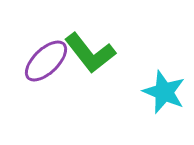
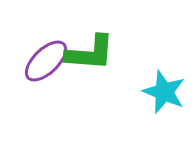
green L-shape: rotated 48 degrees counterclockwise
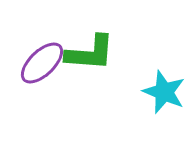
purple ellipse: moved 4 px left, 2 px down
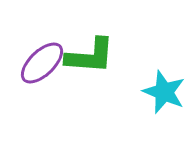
green L-shape: moved 3 px down
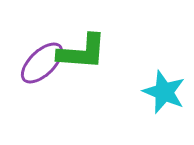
green L-shape: moved 8 px left, 4 px up
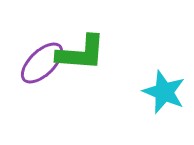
green L-shape: moved 1 px left, 1 px down
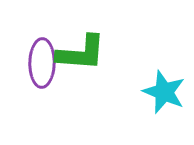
purple ellipse: rotated 45 degrees counterclockwise
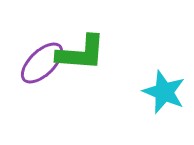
purple ellipse: rotated 45 degrees clockwise
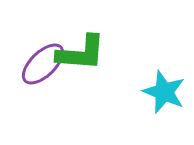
purple ellipse: moved 1 px right, 1 px down
